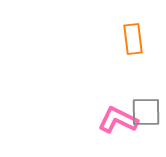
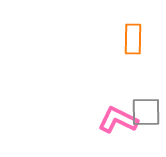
orange rectangle: rotated 8 degrees clockwise
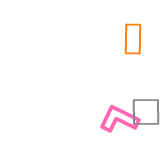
pink L-shape: moved 1 px right, 1 px up
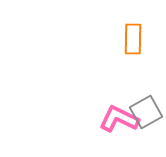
gray square: rotated 28 degrees counterclockwise
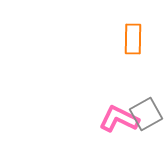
gray square: moved 2 px down
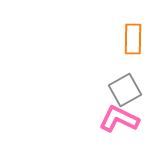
gray square: moved 21 px left, 24 px up
